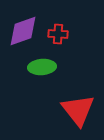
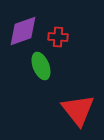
red cross: moved 3 px down
green ellipse: moved 1 px left, 1 px up; rotated 72 degrees clockwise
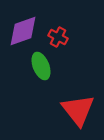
red cross: rotated 24 degrees clockwise
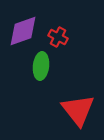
green ellipse: rotated 28 degrees clockwise
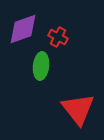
purple diamond: moved 2 px up
red triangle: moved 1 px up
